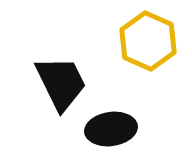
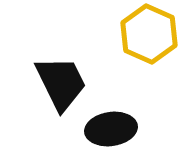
yellow hexagon: moved 1 px right, 7 px up
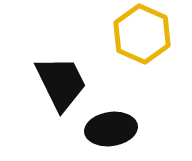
yellow hexagon: moved 7 px left
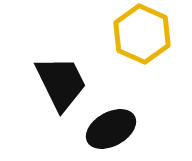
black ellipse: rotated 21 degrees counterclockwise
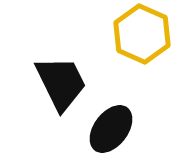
black ellipse: rotated 24 degrees counterclockwise
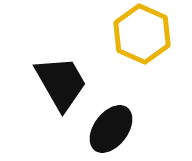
black trapezoid: rotated 4 degrees counterclockwise
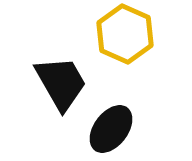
yellow hexagon: moved 17 px left
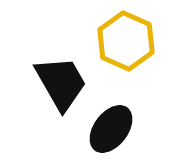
yellow hexagon: moved 1 px right, 7 px down
